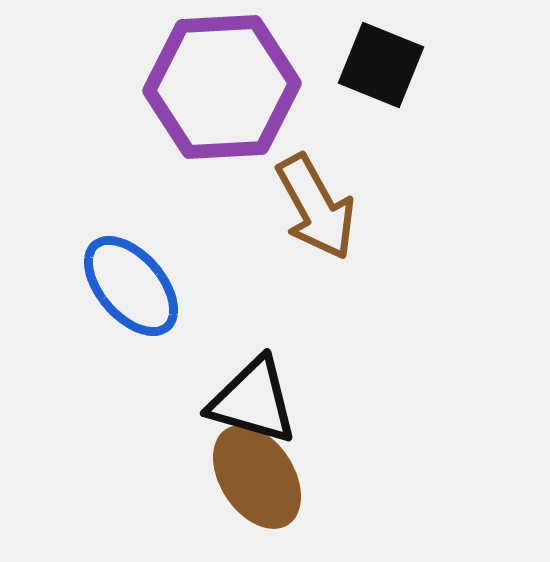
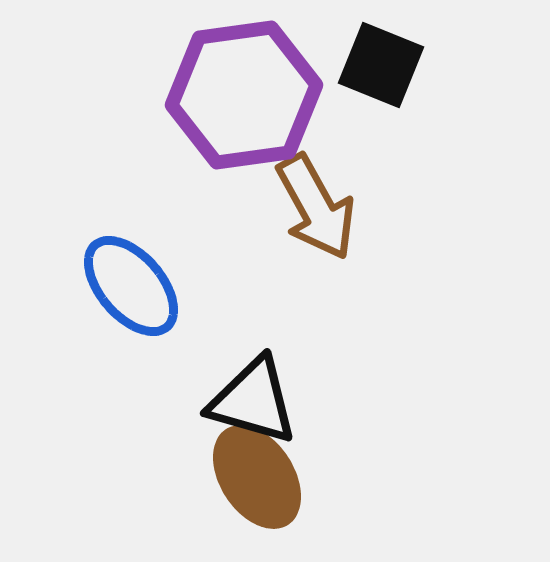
purple hexagon: moved 22 px right, 8 px down; rotated 5 degrees counterclockwise
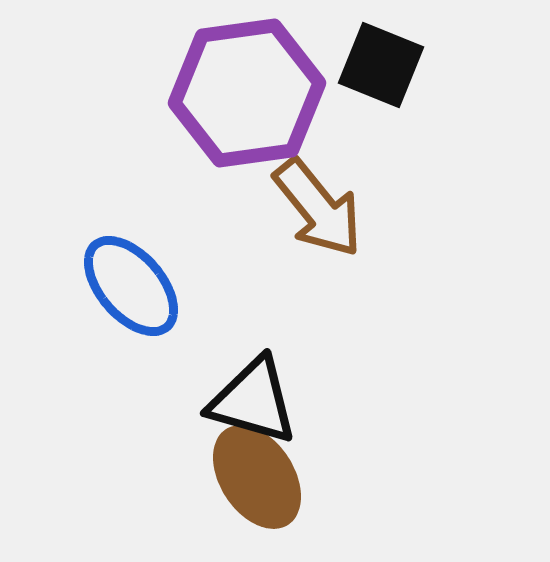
purple hexagon: moved 3 px right, 2 px up
brown arrow: moved 2 px right, 1 px down; rotated 10 degrees counterclockwise
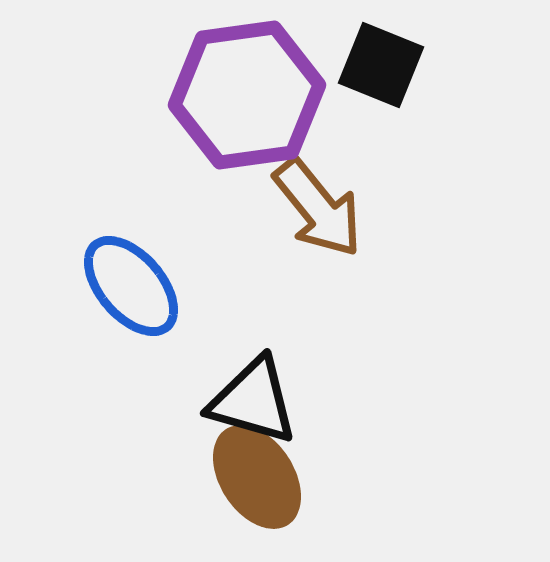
purple hexagon: moved 2 px down
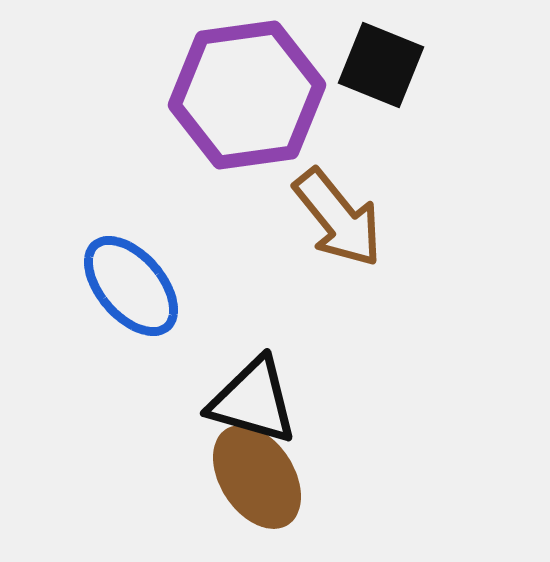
brown arrow: moved 20 px right, 10 px down
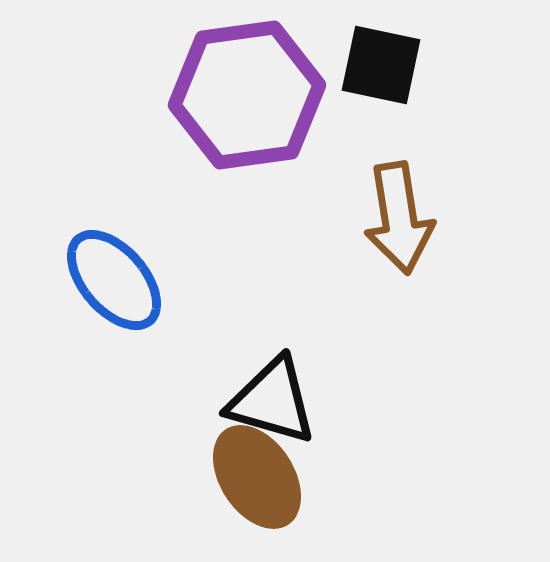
black square: rotated 10 degrees counterclockwise
brown arrow: moved 61 px right; rotated 30 degrees clockwise
blue ellipse: moved 17 px left, 6 px up
black triangle: moved 19 px right
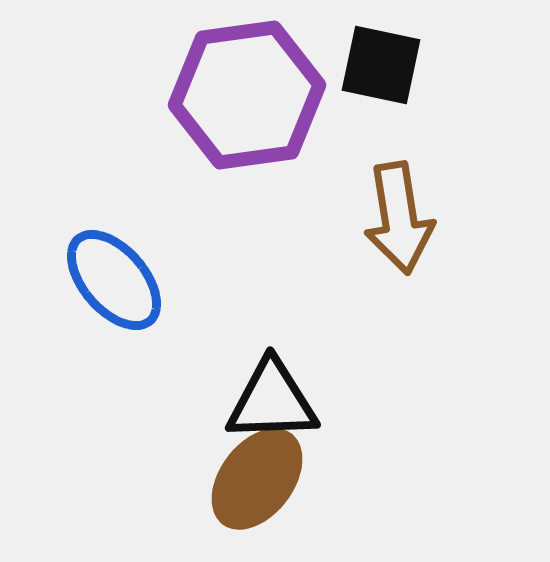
black triangle: rotated 18 degrees counterclockwise
brown ellipse: moved 2 px down; rotated 70 degrees clockwise
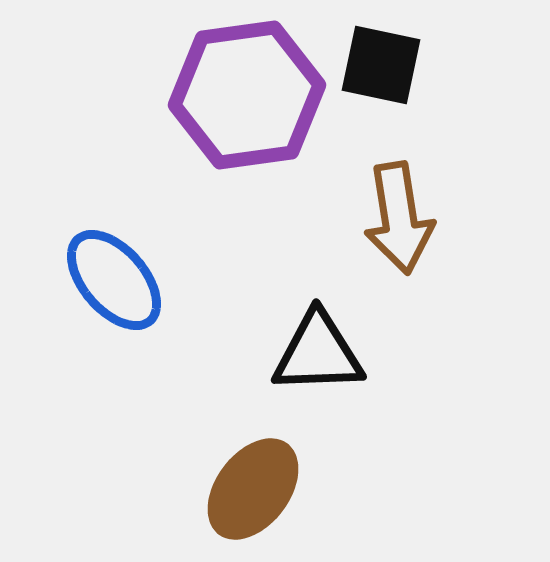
black triangle: moved 46 px right, 48 px up
brown ellipse: moved 4 px left, 10 px down
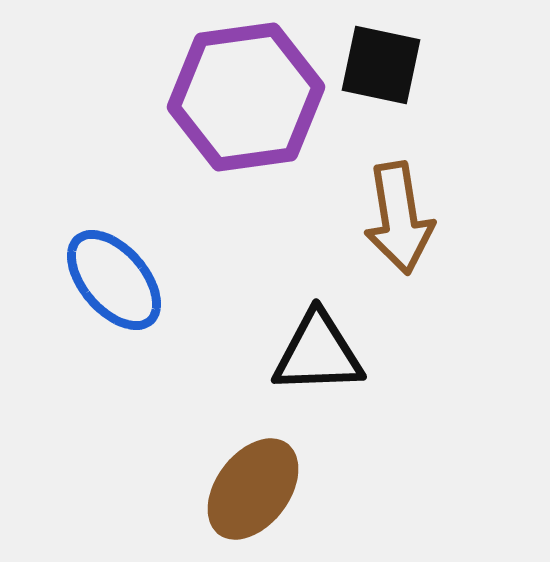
purple hexagon: moved 1 px left, 2 px down
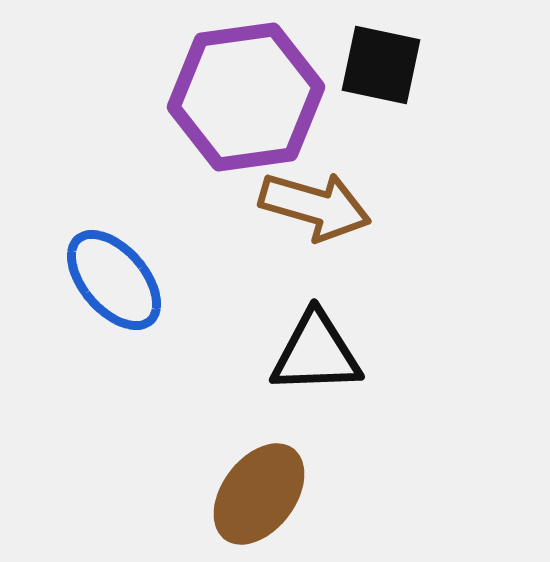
brown arrow: moved 84 px left, 12 px up; rotated 65 degrees counterclockwise
black triangle: moved 2 px left
brown ellipse: moved 6 px right, 5 px down
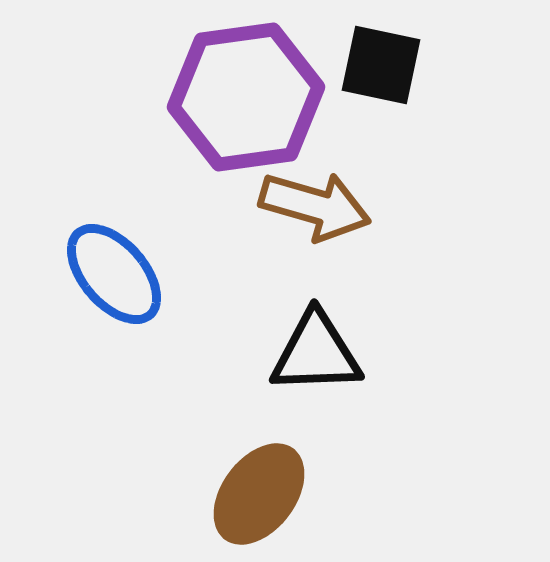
blue ellipse: moved 6 px up
